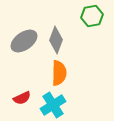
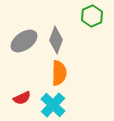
green hexagon: rotated 15 degrees counterclockwise
cyan cross: rotated 15 degrees counterclockwise
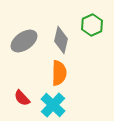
green hexagon: moved 9 px down
gray diamond: moved 5 px right; rotated 8 degrees counterclockwise
red semicircle: rotated 72 degrees clockwise
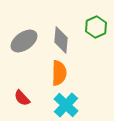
green hexagon: moved 4 px right, 2 px down
gray diamond: rotated 8 degrees counterclockwise
cyan cross: moved 13 px right
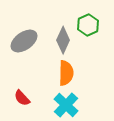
green hexagon: moved 8 px left, 2 px up
gray diamond: moved 2 px right; rotated 20 degrees clockwise
orange semicircle: moved 7 px right
